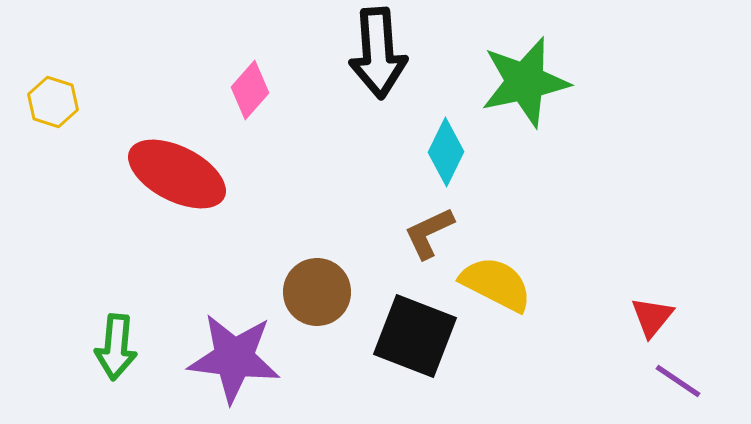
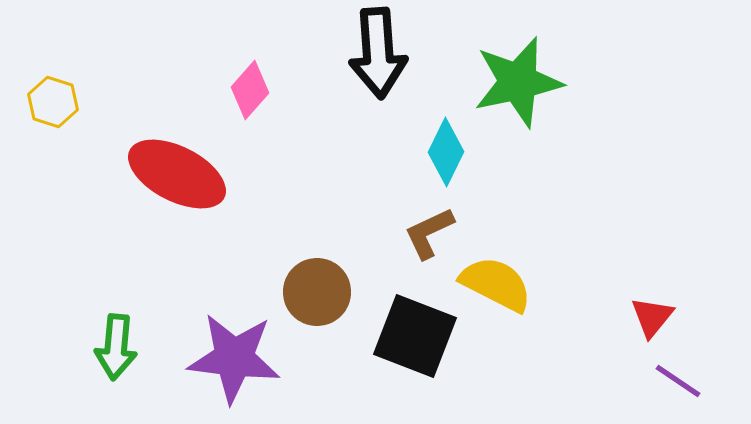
green star: moved 7 px left
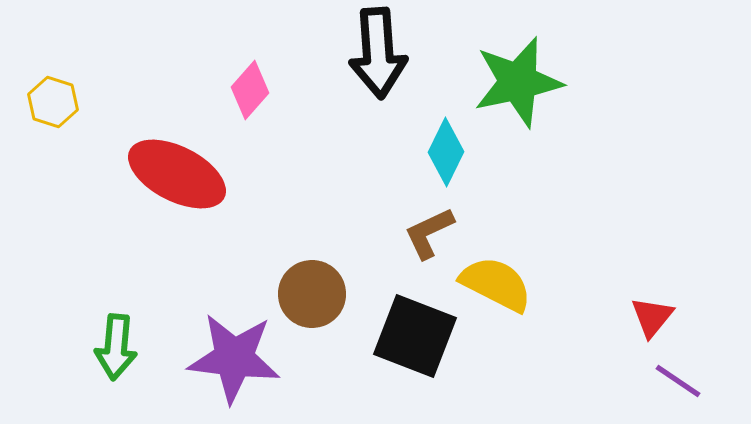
brown circle: moved 5 px left, 2 px down
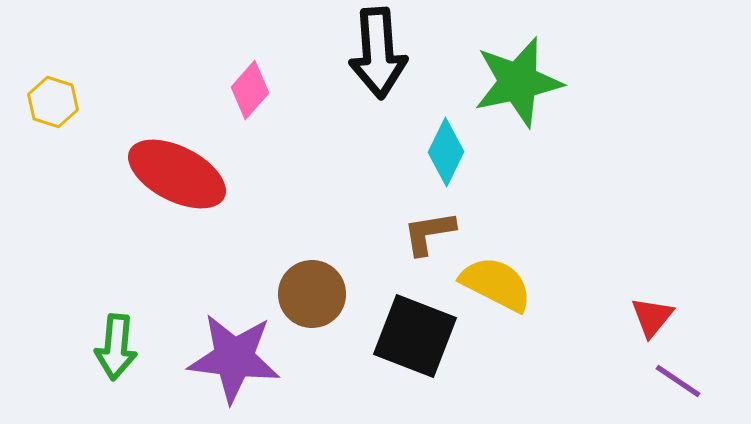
brown L-shape: rotated 16 degrees clockwise
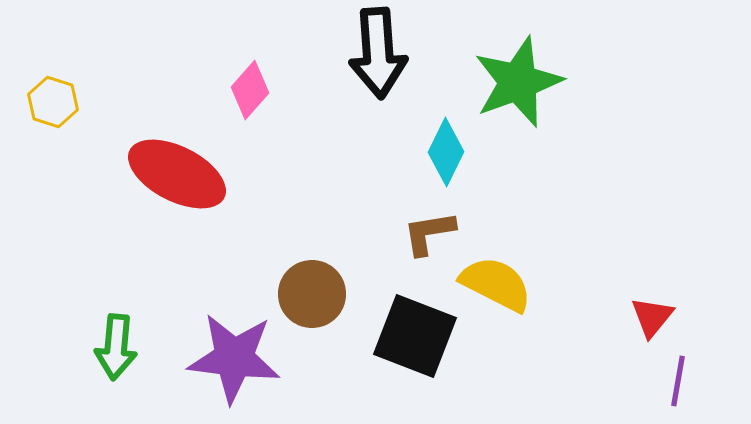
green star: rotated 8 degrees counterclockwise
purple line: rotated 66 degrees clockwise
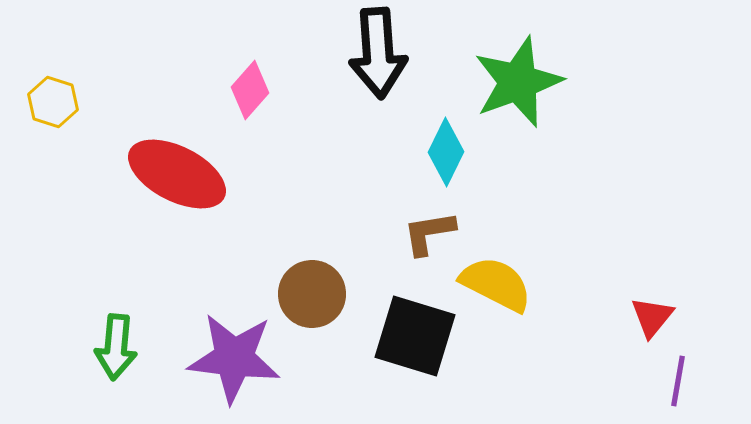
black square: rotated 4 degrees counterclockwise
